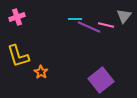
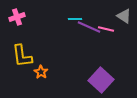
gray triangle: rotated 35 degrees counterclockwise
pink line: moved 4 px down
yellow L-shape: moved 4 px right; rotated 10 degrees clockwise
purple square: rotated 10 degrees counterclockwise
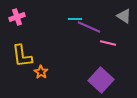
pink line: moved 2 px right, 14 px down
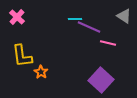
pink cross: rotated 28 degrees counterclockwise
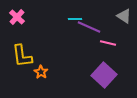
purple square: moved 3 px right, 5 px up
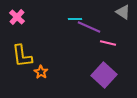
gray triangle: moved 1 px left, 4 px up
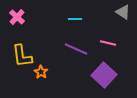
purple line: moved 13 px left, 22 px down
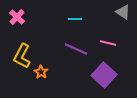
yellow L-shape: rotated 35 degrees clockwise
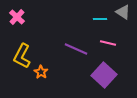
cyan line: moved 25 px right
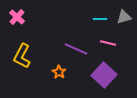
gray triangle: moved 1 px right, 5 px down; rotated 49 degrees counterclockwise
orange star: moved 18 px right
